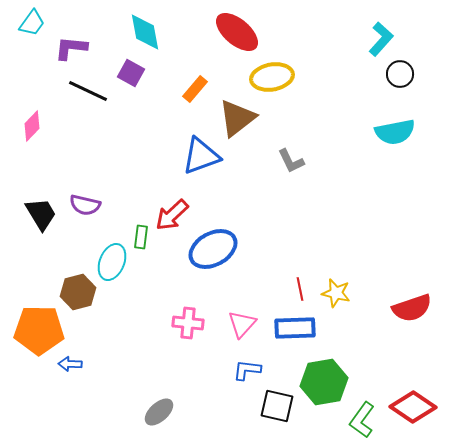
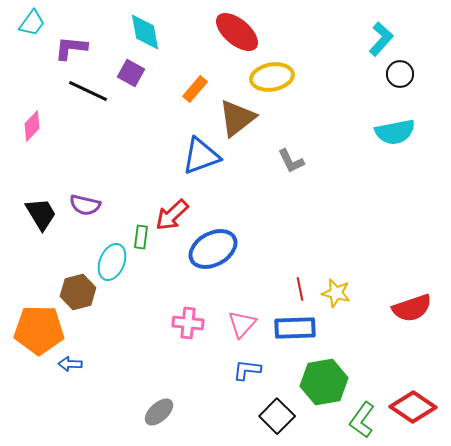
black square: moved 10 px down; rotated 32 degrees clockwise
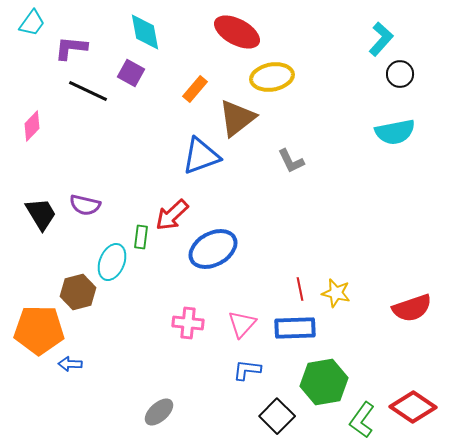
red ellipse: rotated 12 degrees counterclockwise
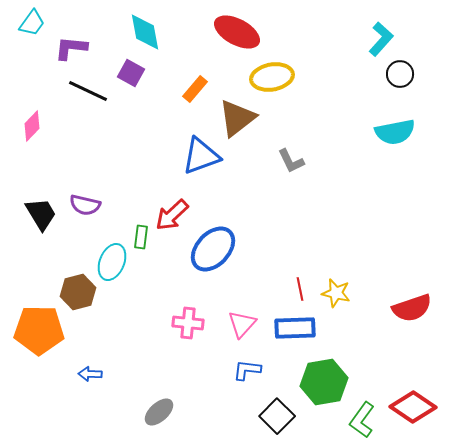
blue ellipse: rotated 18 degrees counterclockwise
blue arrow: moved 20 px right, 10 px down
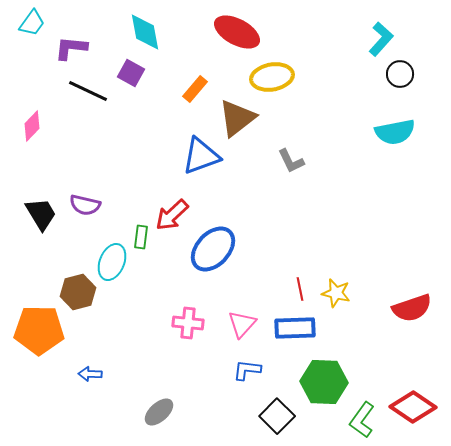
green hexagon: rotated 12 degrees clockwise
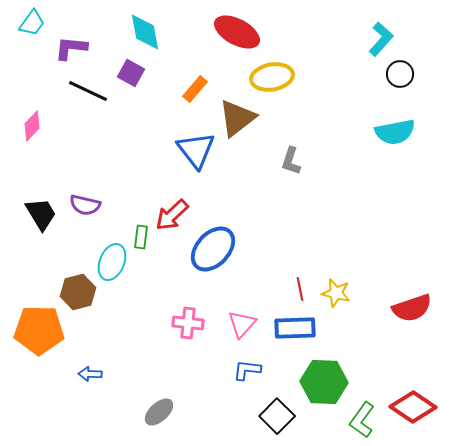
blue triangle: moved 5 px left, 6 px up; rotated 48 degrees counterclockwise
gray L-shape: rotated 44 degrees clockwise
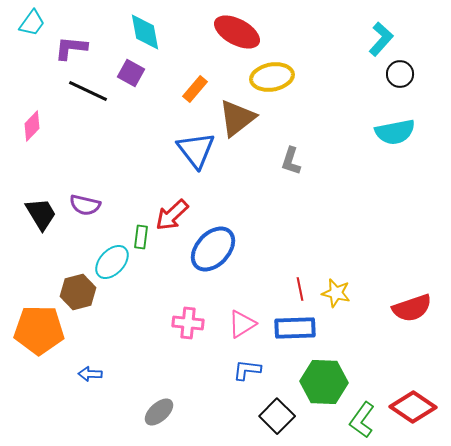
cyan ellipse: rotated 21 degrees clockwise
pink triangle: rotated 16 degrees clockwise
